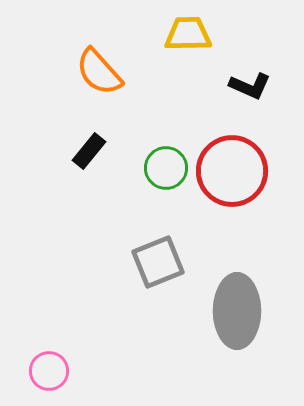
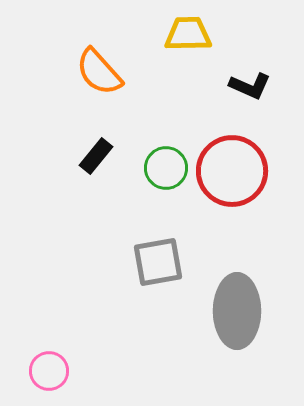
black rectangle: moved 7 px right, 5 px down
gray square: rotated 12 degrees clockwise
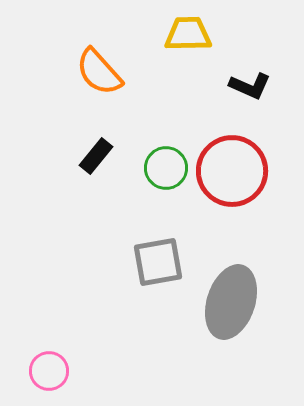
gray ellipse: moved 6 px left, 9 px up; rotated 18 degrees clockwise
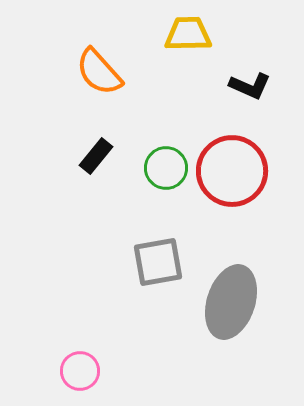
pink circle: moved 31 px right
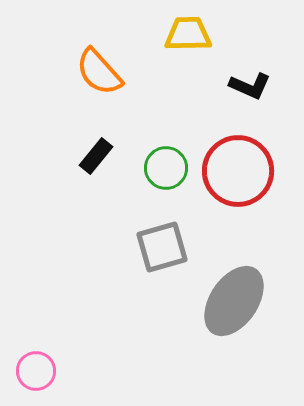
red circle: moved 6 px right
gray square: moved 4 px right, 15 px up; rotated 6 degrees counterclockwise
gray ellipse: moved 3 px right, 1 px up; rotated 16 degrees clockwise
pink circle: moved 44 px left
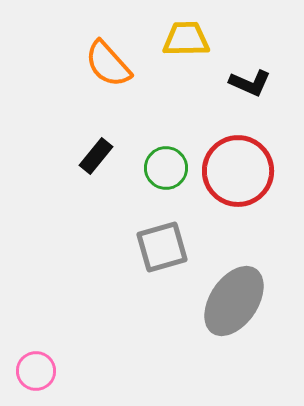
yellow trapezoid: moved 2 px left, 5 px down
orange semicircle: moved 9 px right, 8 px up
black L-shape: moved 3 px up
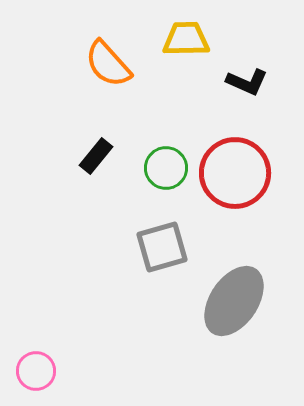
black L-shape: moved 3 px left, 1 px up
red circle: moved 3 px left, 2 px down
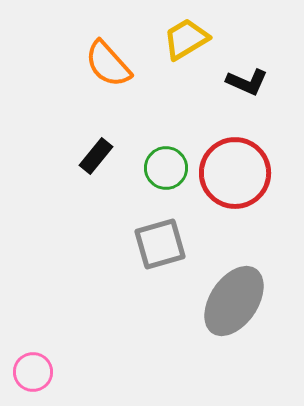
yellow trapezoid: rotated 30 degrees counterclockwise
gray square: moved 2 px left, 3 px up
pink circle: moved 3 px left, 1 px down
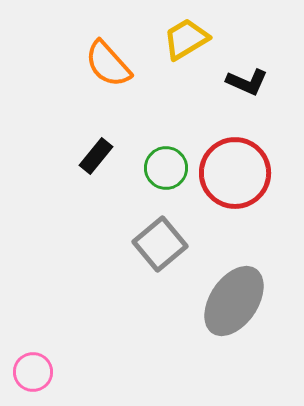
gray square: rotated 24 degrees counterclockwise
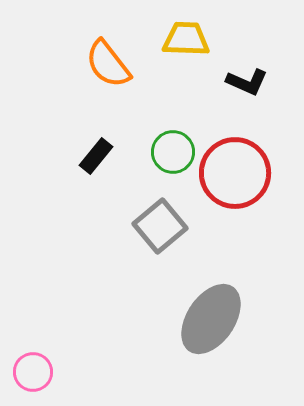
yellow trapezoid: rotated 33 degrees clockwise
orange semicircle: rotated 4 degrees clockwise
green circle: moved 7 px right, 16 px up
gray square: moved 18 px up
gray ellipse: moved 23 px left, 18 px down
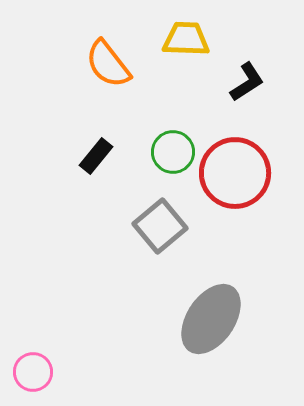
black L-shape: rotated 57 degrees counterclockwise
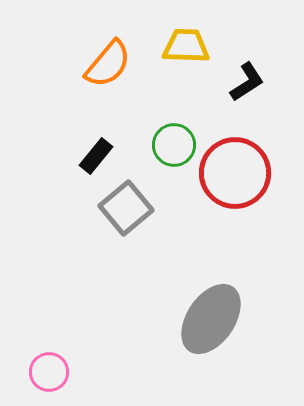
yellow trapezoid: moved 7 px down
orange semicircle: rotated 102 degrees counterclockwise
green circle: moved 1 px right, 7 px up
gray square: moved 34 px left, 18 px up
pink circle: moved 16 px right
